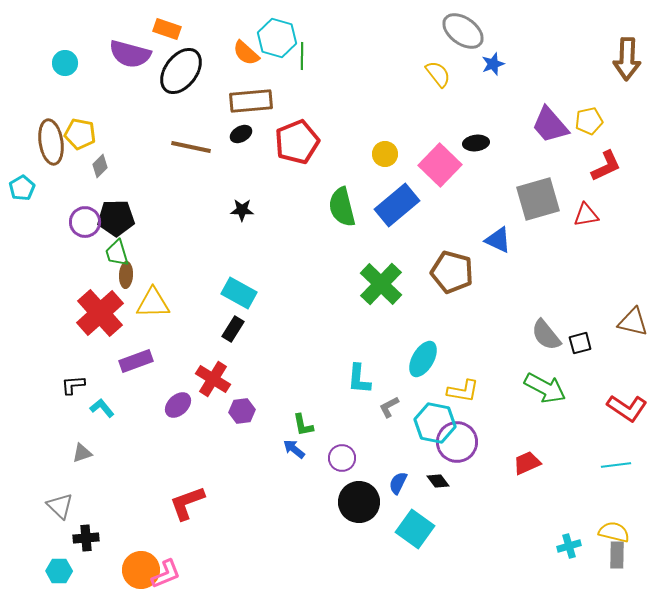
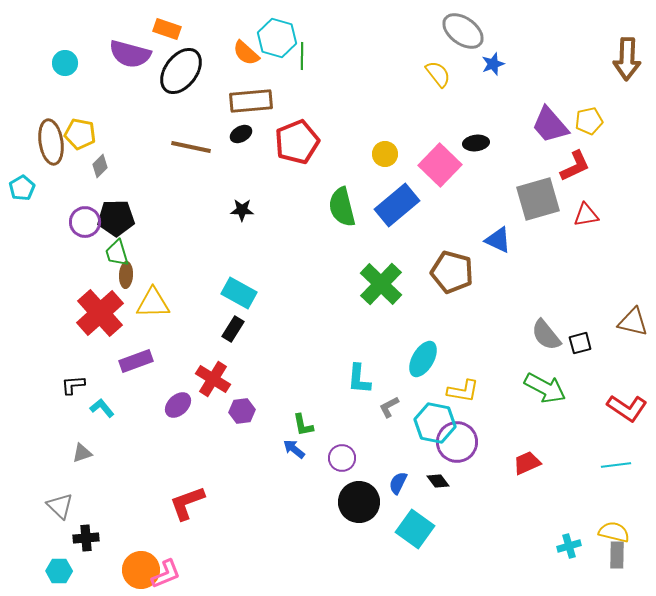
red L-shape at (606, 166): moved 31 px left
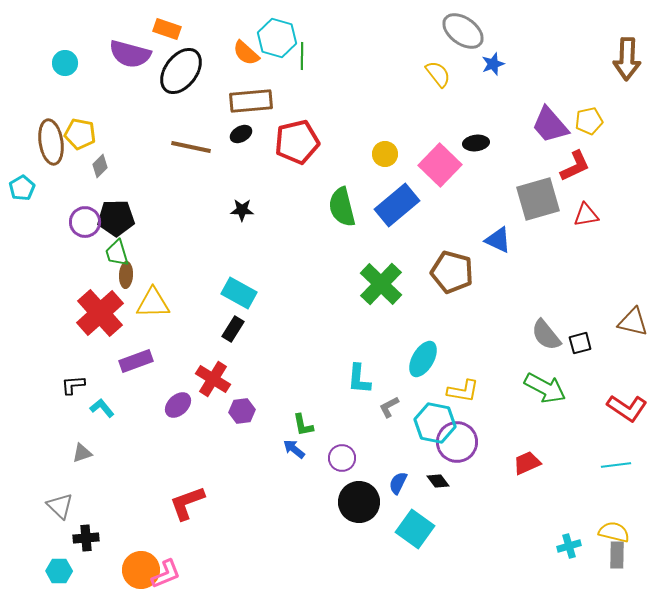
red pentagon at (297, 142): rotated 9 degrees clockwise
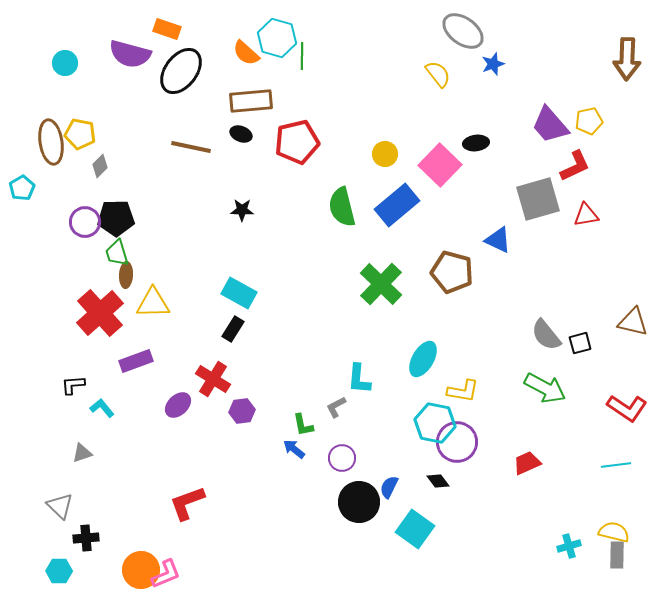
black ellipse at (241, 134): rotated 50 degrees clockwise
gray L-shape at (389, 407): moved 53 px left
blue semicircle at (398, 483): moved 9 px left, 4 px down
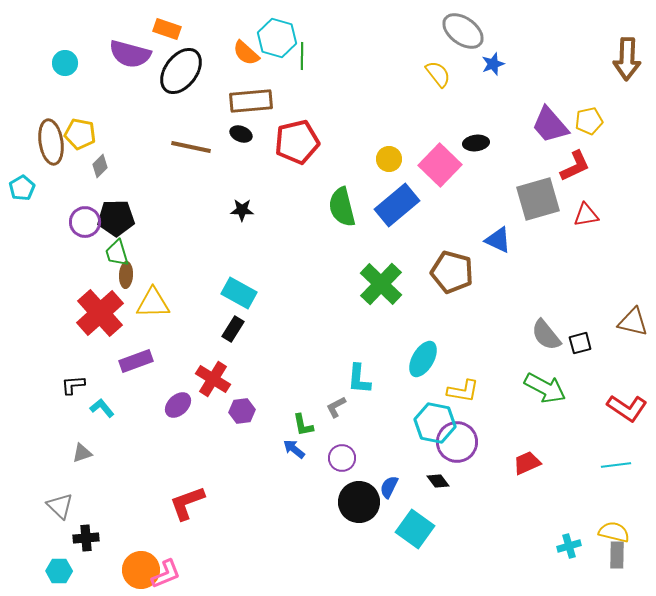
yellow circle at (385, 154): moved 4 px right, 5 px down
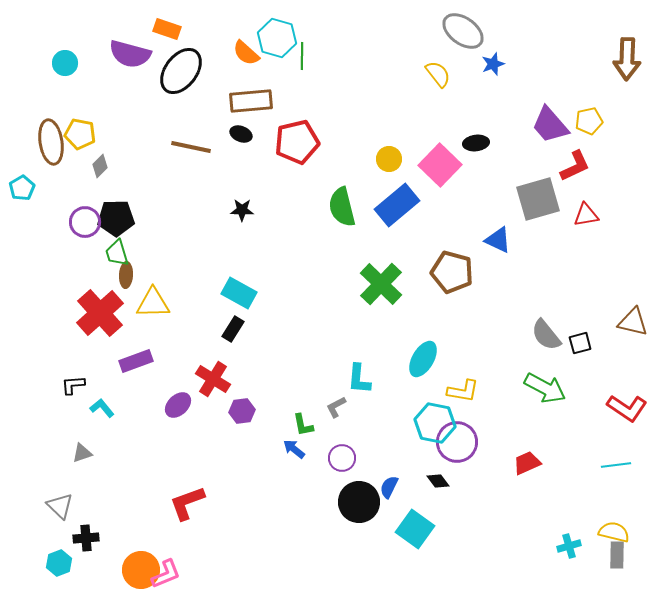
cyan hexagon at (59, 571): moved 8 px up; rotated 20 degrees counterclockwise
